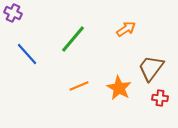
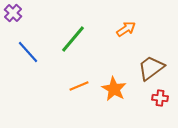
purple cross: rotated 18 degrees clockwise
blue line: moved 1 px right, 2 px up
brown trapezoid: rotated 16 degrees clockwise
orange star: moved 5 px left, 1 px down
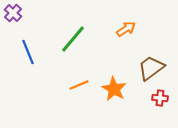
blue line: rotated 20 degrees clockwise
orange line: moved 1 px up
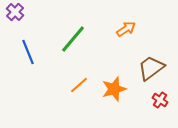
purple cross: moved 2 px right, 1 px up
orange line: rotated 18 degrees counterclockwise
orange star: rotated 25 degrees clockwise
red cross: moved 2 px down; rotated 28 degrees clockwise
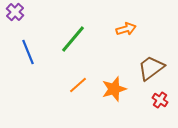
orange arrow: rotated 18 degrees clockwise
orange line: moved 1 px left
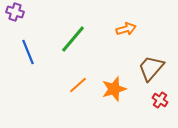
purple cross: rotated 24 degrees counterclockwise
brown trapezoid: rotated 12 degrees counterclockwise
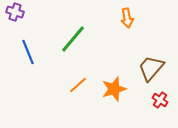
orange arrow: moved 1 px right, 11 px up; rotated 96 degrees clockwise
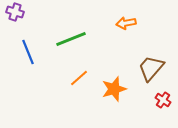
orange arrow: moved 1 px left, 5 px down; rotated 90 degrees clockwise
green line: moved 2 px left; rotated 28 degrees clockwise
orange line: moved 1 px right, 7 px up
red cross: moved 3 px right
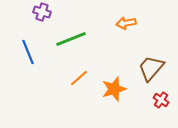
purple cross: moved 27 px right
red cross: moved 2 px left
